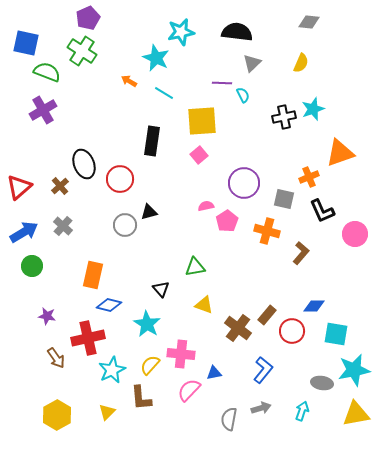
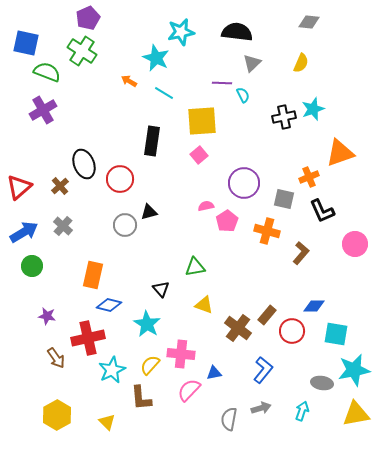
pink circle at (355, 234): moved 10 px down
yellow triangle at (107, 412): moved 10 px down; rotated 30 degrees counterclockwise
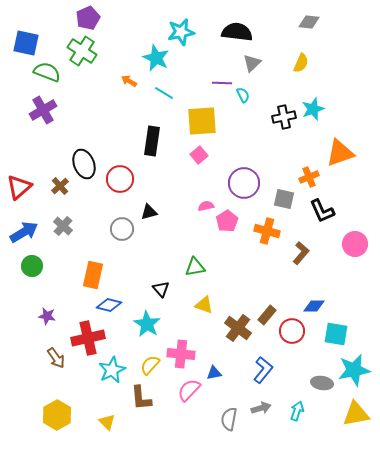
gray circle at (125, 225): moved 3 px left, 4 px down
cyan arrow at (302, 411): moved 5 px left
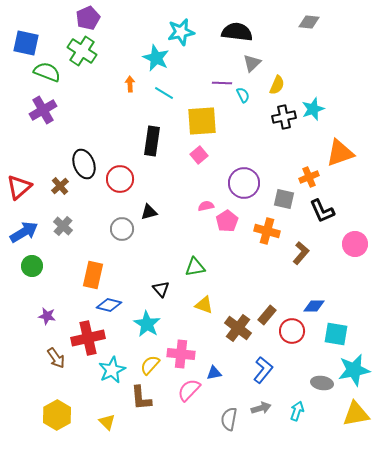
yellow semicircle at (301, 63): moved 24 px left, 22 px down
orange arrow at (129, 81): moved 1 px right, 3 px down; rotated 56 degrees clockwise
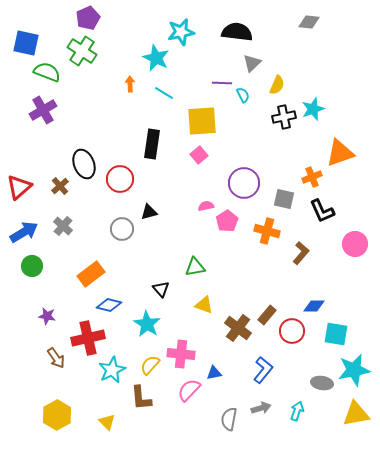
black rectangle at (152, 141): moved 3 px down
orange cross at (309, 177): moved 3 px right
orange rectangle at (93, 275): moved 2 px left, 1 px up; rotated 40 degrees clockwise
